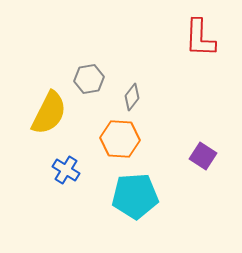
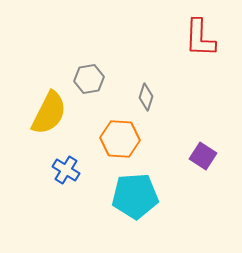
gray diamond: moved 14 px right; rotated 20 degrees counterclockwise
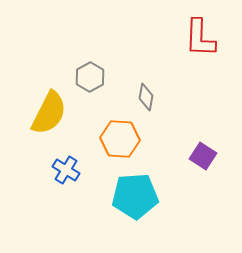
gray hexagon: moved 1 px right, 2 px up; rotated 20 degrees counterclockwise
gray diamond: rotated 8 degrees counterclockwise
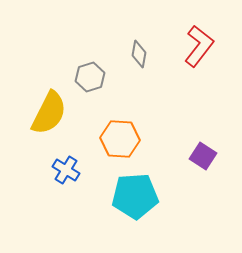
red L-shape: moved 1 px left, 8 px down; rotated 144 degrees counterclockwise
gray hexagon: rotated 12 degrees clockwise
gray diamond: moved 7 px left, 43 px up
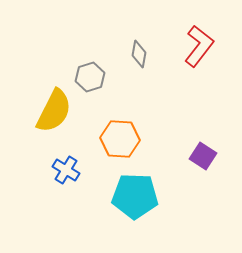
yellow semicircle: moved 5 px right, 2 px up
cyan pentagon: rotated 6 degrees clockwise
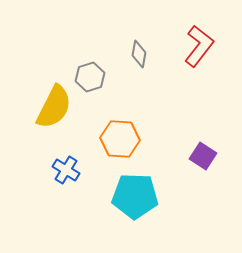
yellow semicircle: moved 4 px up
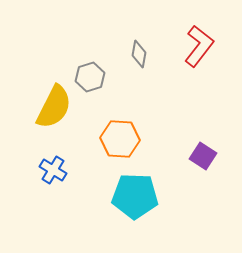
blue cross: moved 13 px left
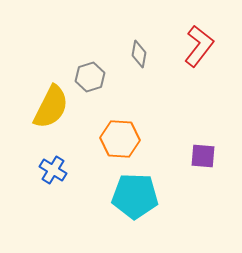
yellow semicircle: moved 3 px left
purple square: rotated 28 degrees counterclockwise
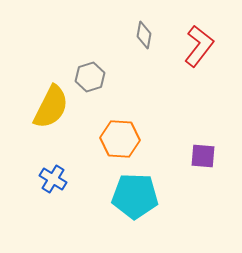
gray diamond: moved 5 px right, 19 px up
blue cross: moved 9 px down
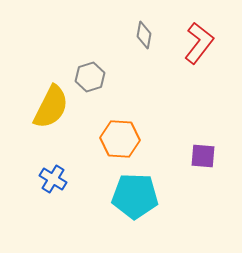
red L-shape: moved 3 px up
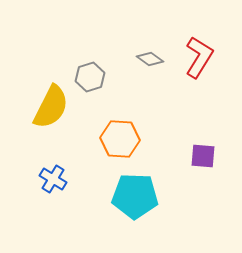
gray diamond: moved 6 px right, 24 px down; rotated 64 degrees counterclockwise
red L-shape: moved 14 px down; rotated 6 degrees counterclockwise
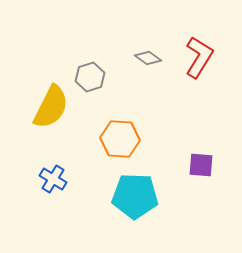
gray diamond: moved 2 px left, 1 px up
purple square: moved 2 px left, 9 px down
